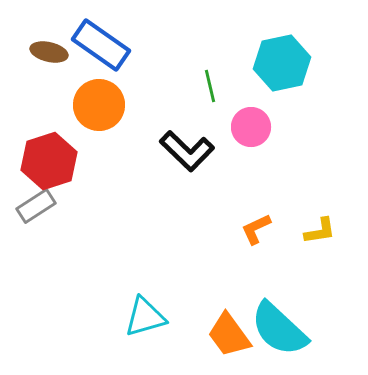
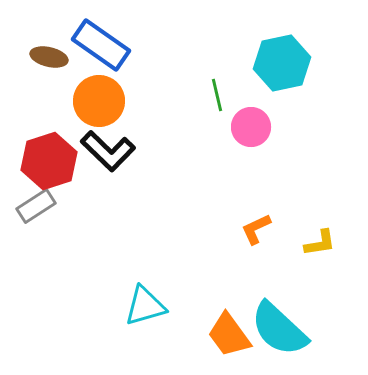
brown ellipse: moved 5 px down
green line: moved 7 px right, 9 px down
orange circle: moved 4 px up
black L-shape: moved 79 px left
yellow L-shape: moved 12 px down
cyan triangle: moved 11 px up
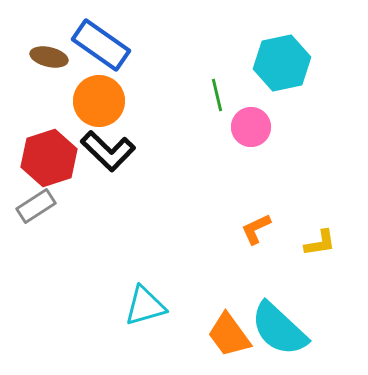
red hexagon: moved 3 px up
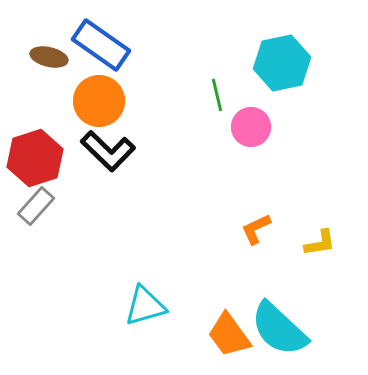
red hexagon: moved 14 px left
gray rectangle: rotated 15 degrees counterclockwise
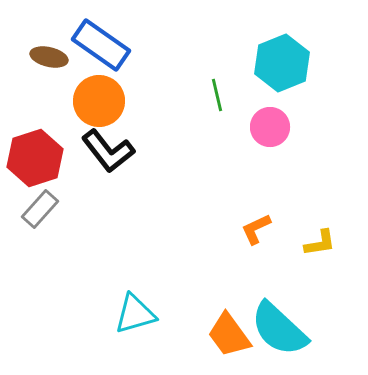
cyan hexagon: rotated 10 degrees counterclockwise
pink circle: moved 19 px right
black L-shape: rotated 8 degrees clockwise
gray rectangle: moved 4 px right, 3 px down
cyan triangle: moved 10 px left, 8 px down
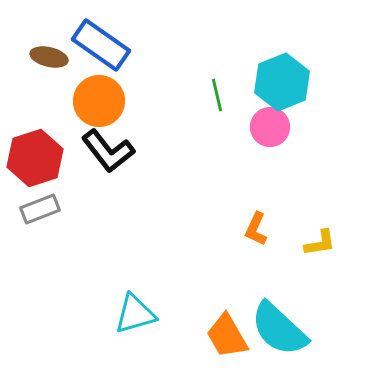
cyan hexagon: moved 19 px down
gray rectangle: rotated 27 degrees clockwise
orange L-shape: rotated 40 degrees counterclockwise
orange trapezoid: moved 2 px left, 1 px down; rotated 6 degrees clockwise
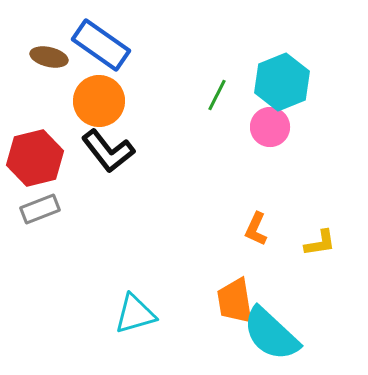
green line: rotated 40 degrees clockwise
red hexagon: rotated 4 degrees clockwise
cyan semicircle: moved 8 px left, 5 px down
orange trapezoid: moved 8 px right, 35 px up; rotated 21 degrees clockwise
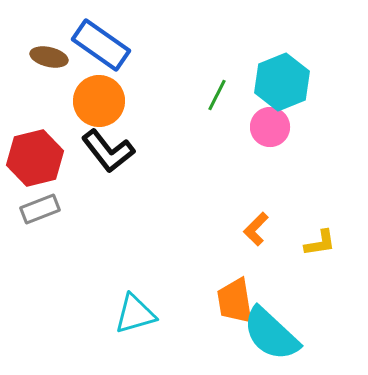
orange L-shape: rotated 20 degrees clockwise
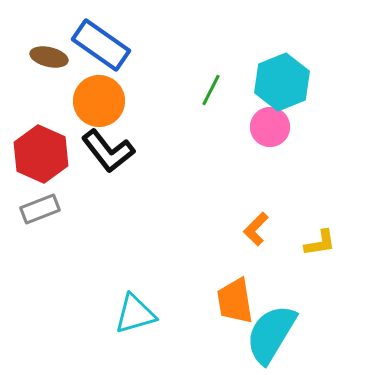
green line: moved 6 px left, 5 px up
red hexagon: moved 6 px right, 4 px up; rotated 22 degrees counterclockwise
cyan semicircle: rotated 78 degrees clockwise
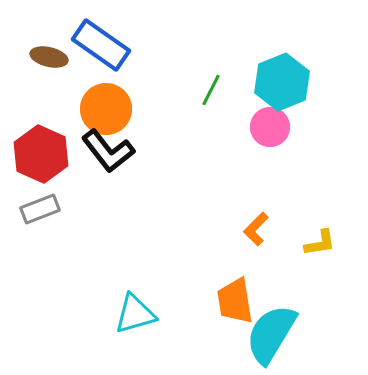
orange circle: moved 7 px right, 8 px down
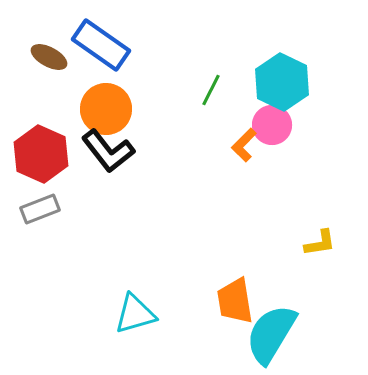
brown ellipse: rotated 15 degrees clockwise
cyan hexagon: rotated 12 degrees counterclockwise
pink circle: moved 2 px right, 2 px up
orange L-shape: moved 12 px left, 84 px up
